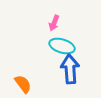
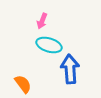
pink arrow: moved 12 px left, 2 px up
cyan ellipse: moved 13 px left, 1 px up
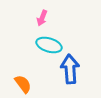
pink arrow: moved 3 px up
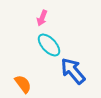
cyan ellipse: rotated 30 degrees clockwise
blue arrow: moved 3 px right, 2 px down; rotated 36 degrees counterclockwise
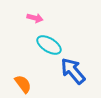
pink arrow: moved 7 px left; rotated 98 degrees counterclockwise
cyan ellipse: rotated 15 degrees counterclockwise
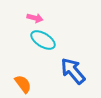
cyan ellipse: moved 6 px left, 5 px up
